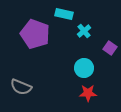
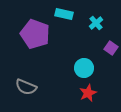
cyan cross: moved 12 px right, 8 px up
purple square: moved 1 px right
gray semicircle: moved 5 px right
red star: rotated 24 degrees counterclockwise
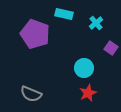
gray semicircle: moved 5 px right, 7 px down
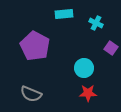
cyan rectangle: rotated 18 degrees counterclockwise
cyan cross: rotated 24 degrees counterclockwise
purple pentagon: moved 12 px down; rotated 8 degrees clockwise
red star: rotated 24 degrees clockwise
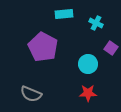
purple pentagon: moved 8 px right, 1 px down
cyan circle: moved 4 px right, 4 px up
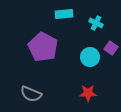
cyan circle: moved 2 px right, 7 px up
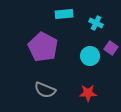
cyan circle: moved 1 px up
gray semicircle: moved 14 px right, 4 px up
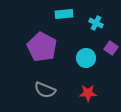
purple pentagon: moved 1 px left
cyan circle: moved 4 px left, 2 px down
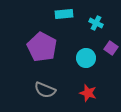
red star: rotated 18 degrees clockwise
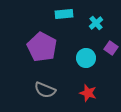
cyan cross: rotated 24 degrees clockwise
